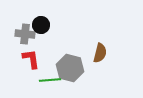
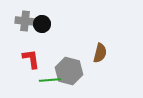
black circle: moved 1 px right, 1 px up
gray cross: moved 13 px up
gray hexagon: moved 1 px left, 3 px down
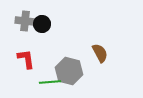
brown semicircle: rotated 42 degrees counterclockwise
red L-shape: moved 5 px left
green line: moved 2 px down
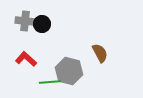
red L-shape: rotated 40 degrees counterclockwise
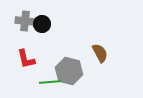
red L-shape: rotated 145 degrees counterclockwise
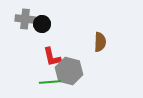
gray cross: moved 2 px up
brown semicircle: moved 11 px up; rotated 30 degrees clockwise
red L-shape: moved 26 px right, 2 px up
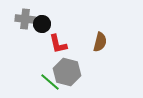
brown semicircle: rotated 12 degrees clockwise
red L-shape: moved 6 px right, 13 px up
gray hexagon: moved 2 px left, 1 px down
green line: rotated 45 degrees clockwise
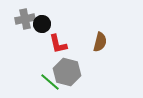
gray cross: rotated 18 degrees counterclockwise
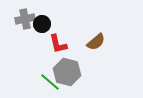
brown semicircle: moved 4 px left; rotated 36 degrees clockwise
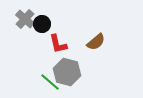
gray cross: rotated 36 degrees counterclockwise
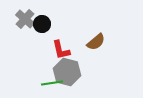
red L-shape: moved 3 px right, 6 px down
green line: moved 2 px right, 1 px down; rotated 50 degrees counterclockwise
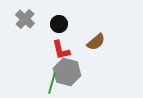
black circle: moved 17 px right
green line: rotated 65 degrees counterclockwise
